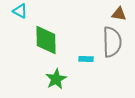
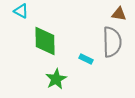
cyan triangle: moved 1 px right
green diamond: moved 1 px left, 1 px down
cyan rectangle: rotated 24 degrees clockwise
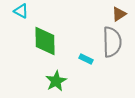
brown triangle: rotated 42 degrees counterclockwise
green star: moved 2 px down
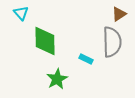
cyan triangle: moved 2 px down; rotated 21 degrees clockwise
green star: moved 1 px right, 2 px up
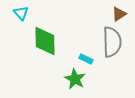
green star: moved 18 px right; rotated 15 degrees counterclockwise
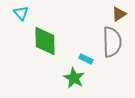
green star: moved 1 px left, 1 px up
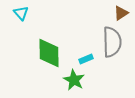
brown triangle: moved 2 px right, 1 px up
green diamond: moved 4 px right, 12 px down
cyan rectangle: rotated 48 degrees counterclockwise
green star: moved 2 px down
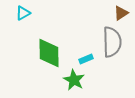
cyan triangle: moved 2 px right; rotated 42 degrees clockwise
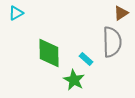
cyan triangle: moved 7 px left
cyan rectangle: rotated 64 degrees clockwise
